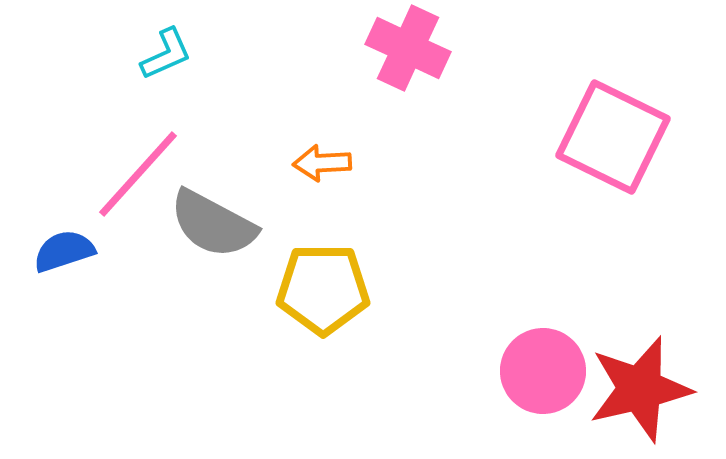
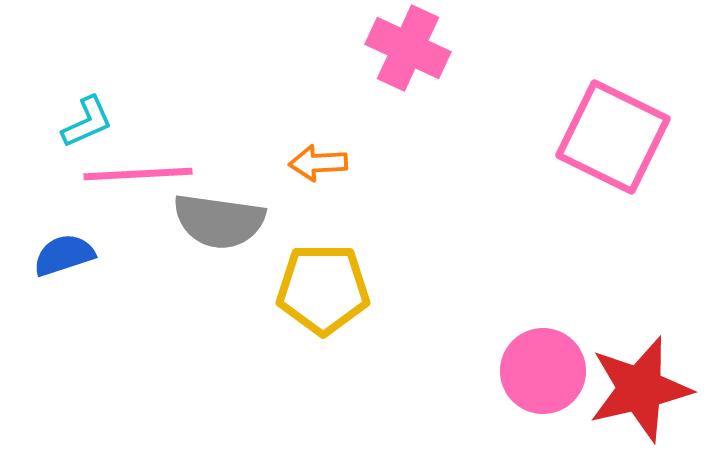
cyan L-shape: moved 79 px left, 68 px down
orange arrow: moved 4 px left
pink line: rotated 45 degrees clockwise
gray semicircle: moved 6 px right, 3 px up; rotated 20 degrees counterclockwise
blue semicircle: moved 4 px down
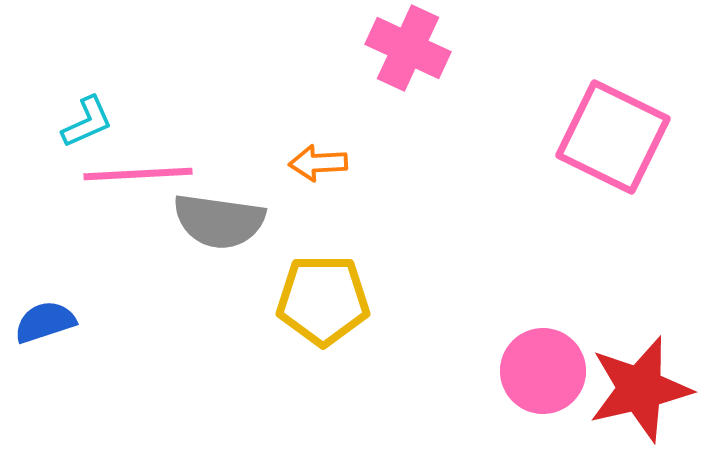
blue semicircle: moved 19 px left, 67 px down
yellow pentagon: moved 11 px down
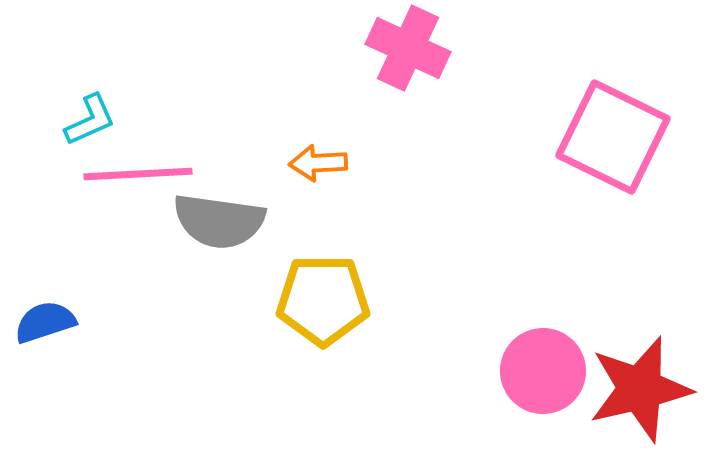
cyan L-shape: moved 3 px right, 2 px up
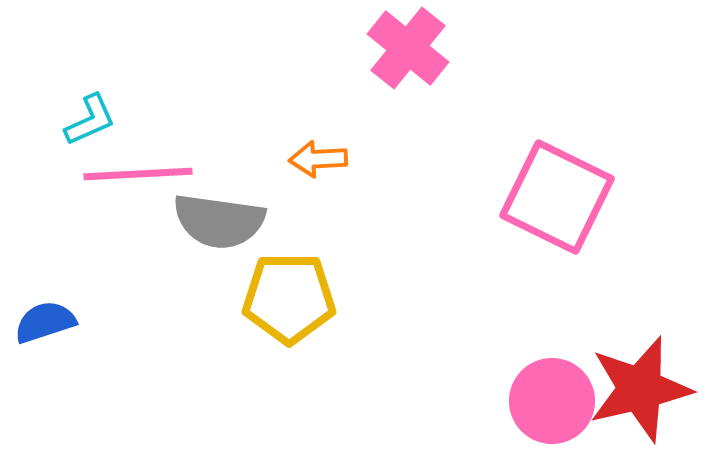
pink cross: rotated 14 degrees clockwise
pink square: moved 56 px left, 60 px down
orange arrow: moved 4 px up
yellow pentagon: moved 34 px left, 2 px up
pink circle: moved 9 px right, 30 px down
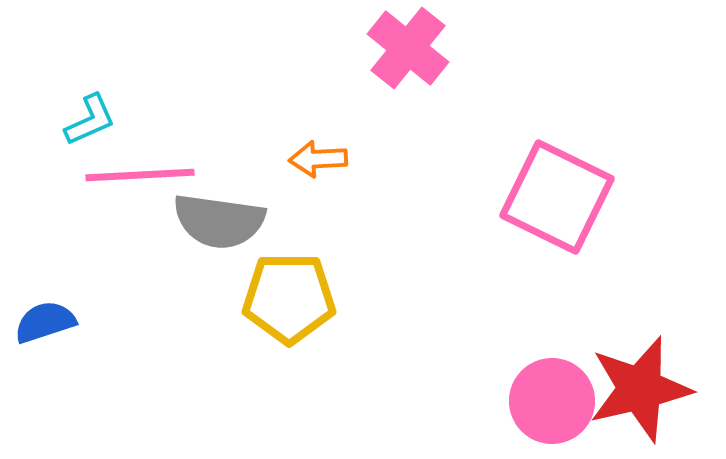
pink line: moved 2 px right, 1 px down
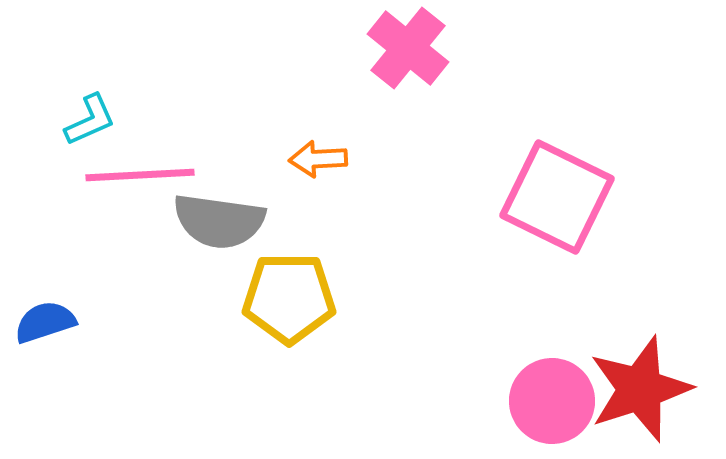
red star: rotated 5 degrees counterclockwise
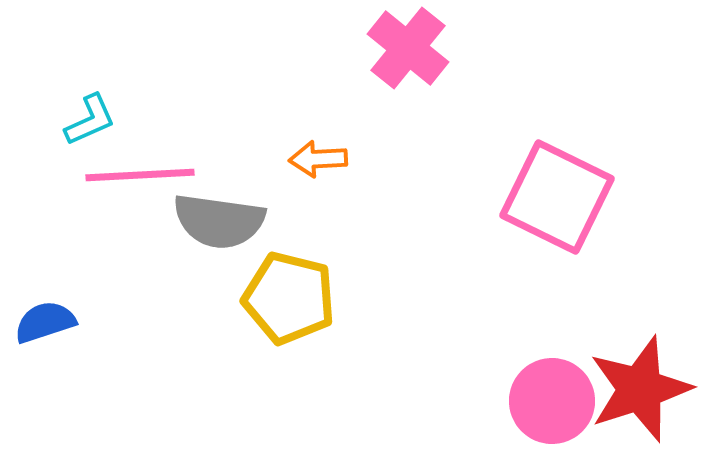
yellow pentagon: rotated 14 degrees clockwise
